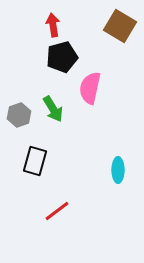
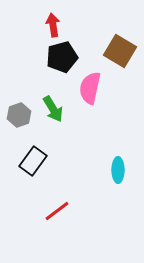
brown square: moved 25 px down
black rectangle: moved 2 px left; rotated 20 degrees clockwise
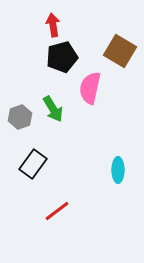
gray hexagon: moved 1 px right, 2 px down
black rectangle: moved 3 px down
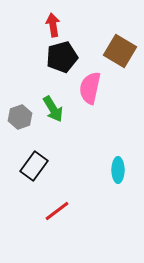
black rectangle: moved 1 px right, 2 px down
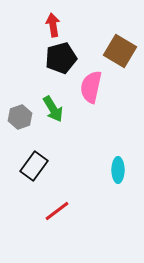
black pentagon: moved 1 px left, 1 px down
pink semicircle: moved 1 px right, 1 px up
